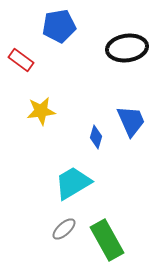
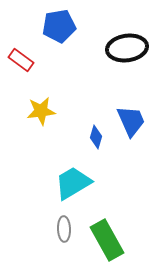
gray ellipse: rotated 50 degrees counterclockwise
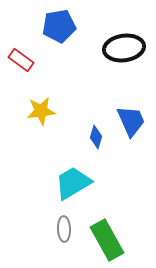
black ellipse: moved 3 px left
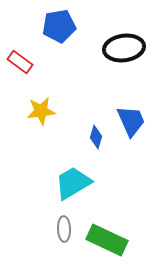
red rectangle: moved 1 px left, 2 px down
green rectangle: rotated 36 degrees counterclockwise
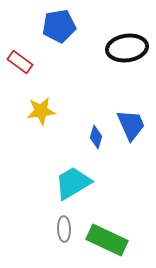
black ellipse: moved 3 px right
blue trapezoid: moved 4 px down
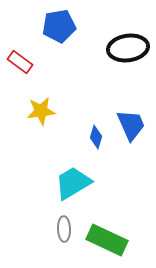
black ellipse: moved 1 px right
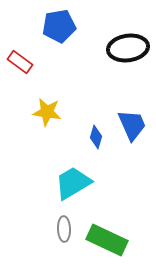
yellow star: moved 6 px right, 1 px down; rotated 16 degrees clockwise
blue trapezoid: moved 1 px right
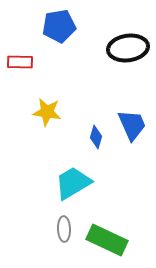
red rectangle: rotated 35 degrees counterclockwise
